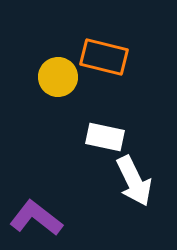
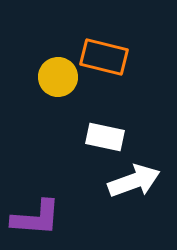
white arrow: rotated 84 degrees counterclockwise
purple L-shape: rotated 146 degrees clockwise
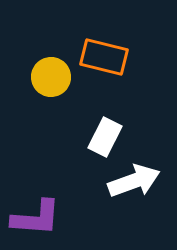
yellow circle: moved 7 px left
white rectangle: rotated 75 degrees counterclockwise
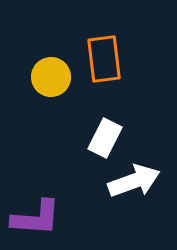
orange rectangle: moved 2 px down; rotated 69 degrees clockwise
white rectangle: moved 1 px down
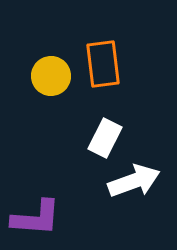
orange rectangle: moved 1 px left, 5 px down
yellow circle: moved 1 px up
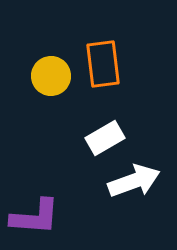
white rectangle: rotated 33 degrees clockwise
purple L-shape: moved 1 px left, 1 px up
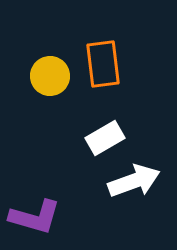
yellow circle: moved 1 px left
purple L-shape: rotated 12 degrees clockwise
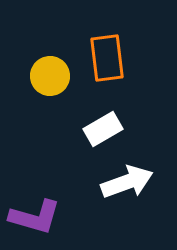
orange rectangle: moved 4 px right, 6 px up
white rectangle: moved 2 px left, 9 px up
white arrow: moved 7 px left, 1 px down
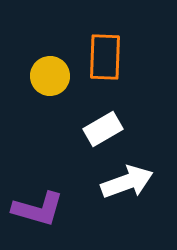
orange rectangle: moved 2 px left, 1 px up; rotated 9 degrees clockwise
purple L-shape: moved 3 px right, 8 px up
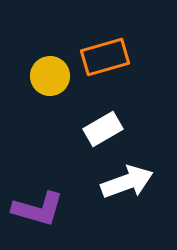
orange rectangle: rotated 72 degrees clockwise
